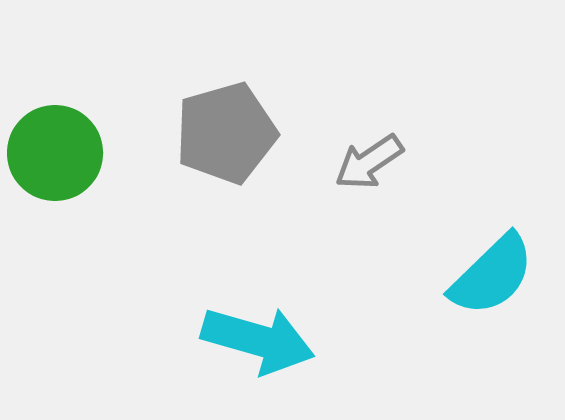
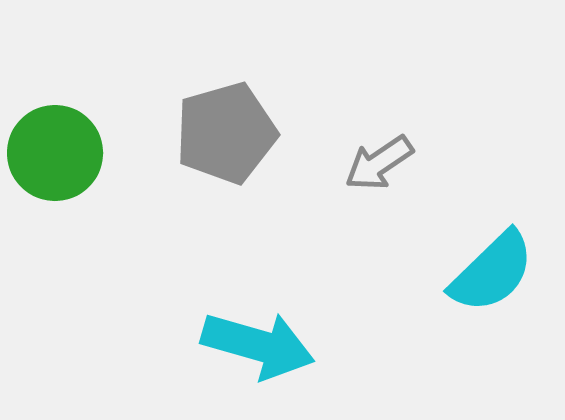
gray arrow: moved 10 px right, 1 px down
cyan semicircle: moved 3 px up
cyan arrow: moved 5 px down
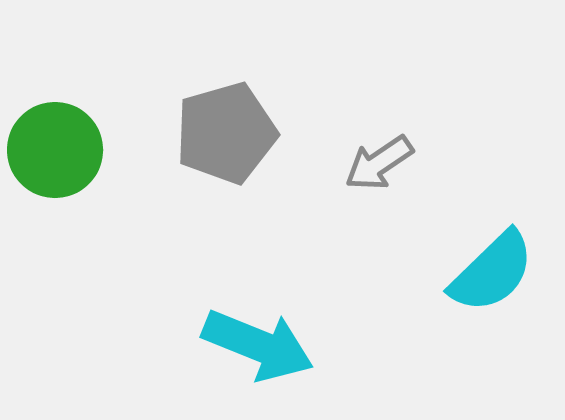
green circle: moved 3 px up
cyan arrow: rotated 6 degrees clockwise
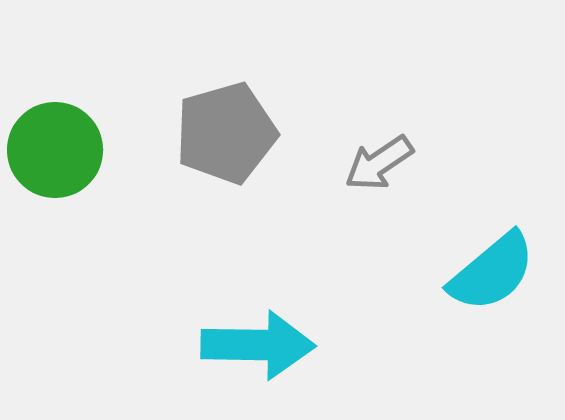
cyan semicircle: rotated 4 degrees clockwise
cyan arrow: rotated 21 degrees counterclockwise
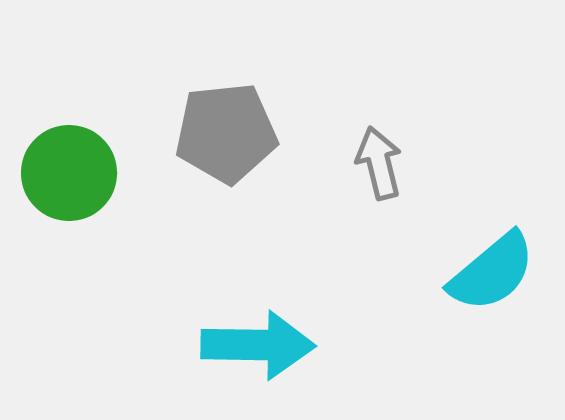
gray pentagon: rotated 10 degrees clockwise
green circle: moved 14 px right, 23 px down
gray arrow: rotated 110 degrees clockwise
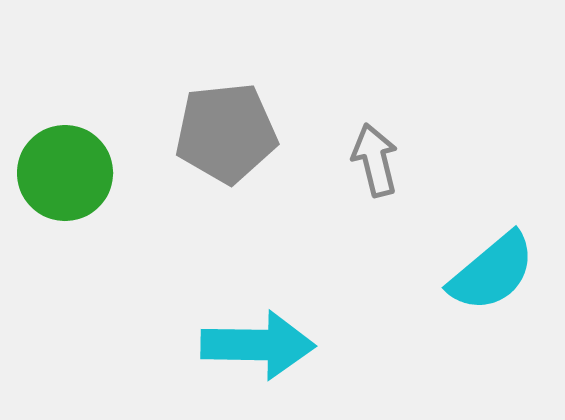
gray arrow: moved 4 px left, 3 px up
green circle: moved 4 px left
